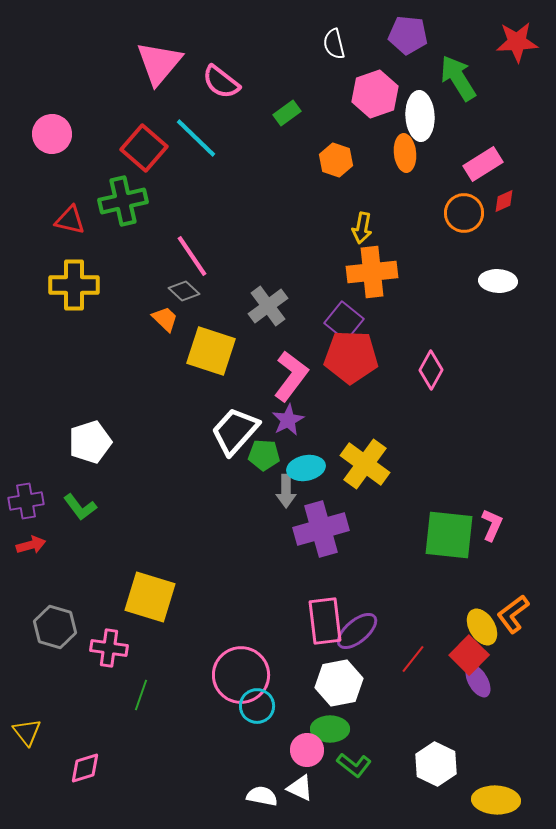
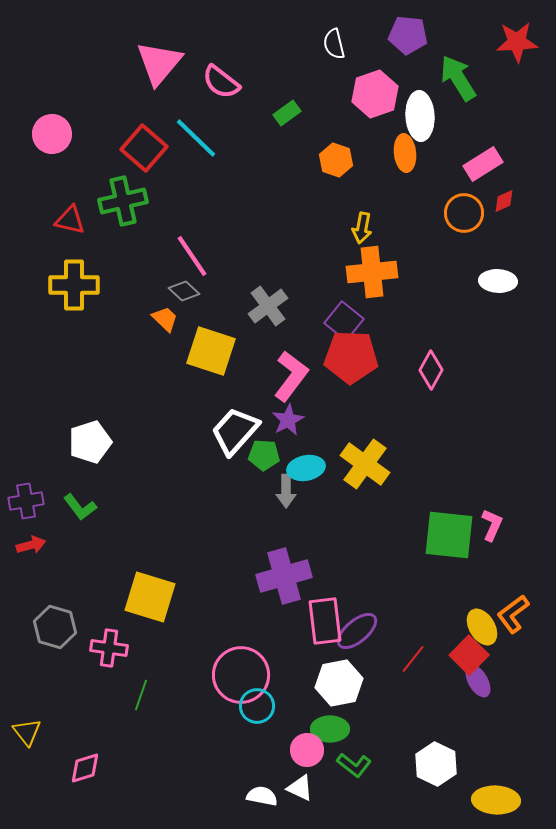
purple cross at (321, 529): moved 37 px left, 47 px down
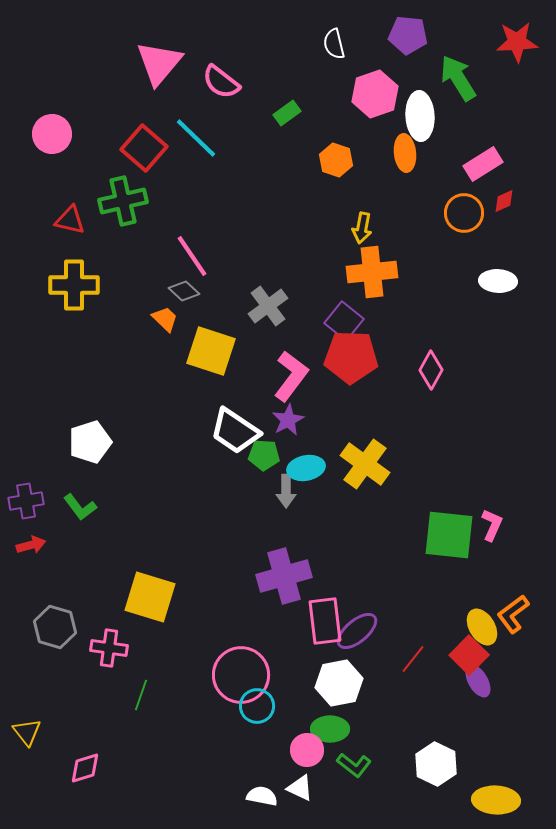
white trapezoid at (235, 431): rotated 98 degrees counterclockwise
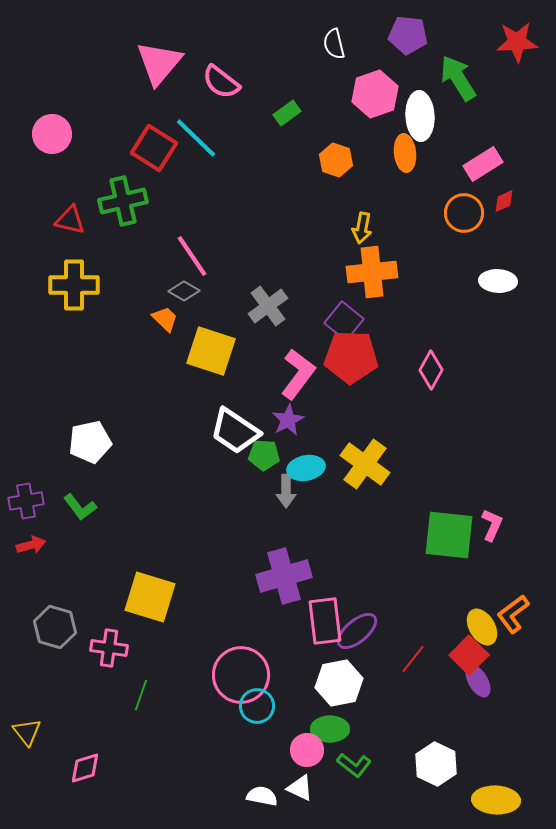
red square at (144, 148): moved 10 px right; rotated 9 degrees counterclockwise
gray diamond at (184, 291): rotated 12 degrees counterclockwise
pink L-shape at (291, 376): moved 7 px right, 2 px up
white pentagon at (90, 442): rotated 6 degrees clockwise
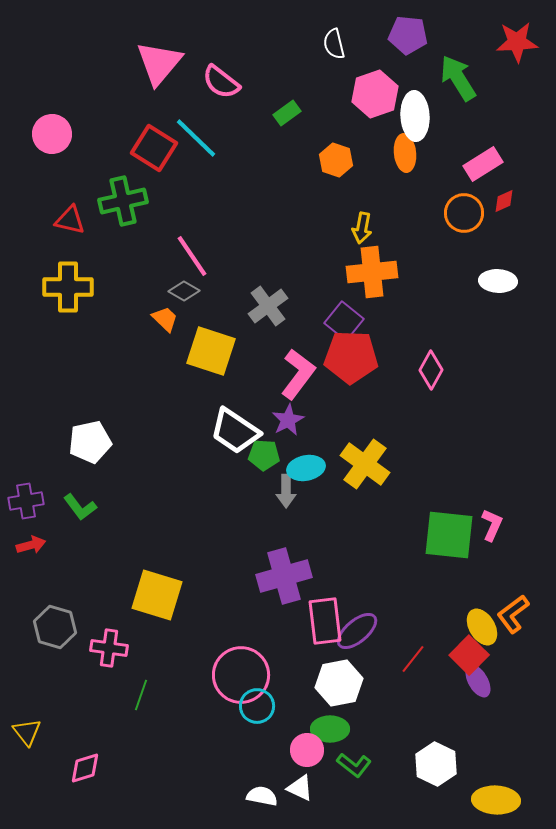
white ellipse at (420, 116): moved 5 px left
yellow cross at (74, 285): moved 6 px left, 2 px down
yellow square at (150, 597): moved 7 px right, 2 px up
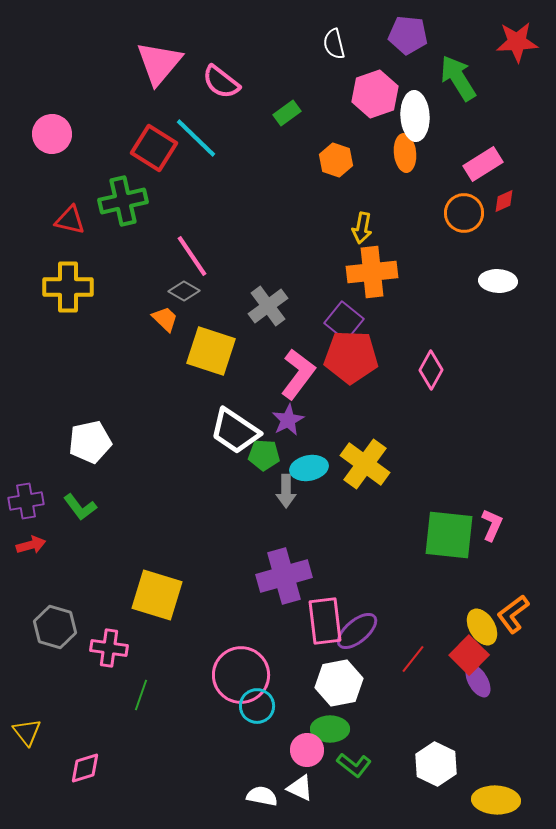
cyan ellipse at (306, 468): moved 3 px right
